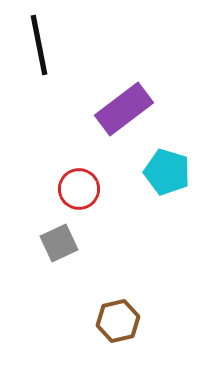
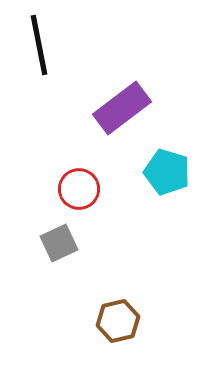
purple rectangle: moved 2 px left, 1 px up
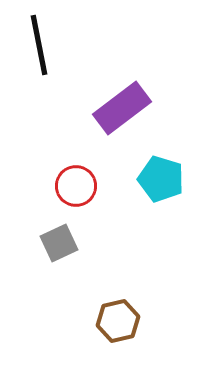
cyan pentagon: moved 6 px left, 7 px down
red circle: moved 3 px left, 3 px up
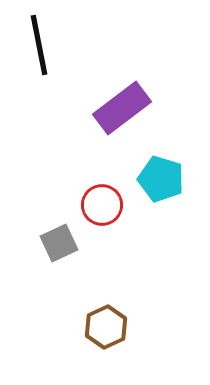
red circle: moved 26 px right, 19 px down
brown hexagon: moved 12 px left, 6 px down; rotated 12 degrees counterclockwise
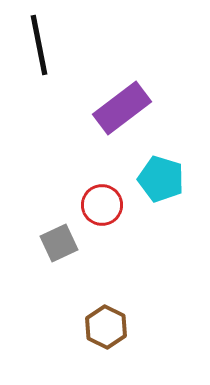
brown hexagon: rotated 9 degrees counterclockwise
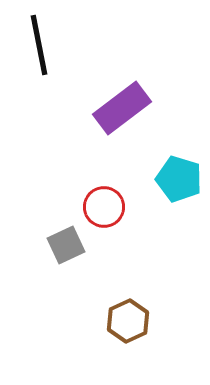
cyan pentagon: moved 18 px right
red circle: moved 2 px right, 2 px down
gray square: moved 7 px right, 2 px down
brown hexagon: moved 22 px right, 6 px up; rotated 9 degrees clockwise
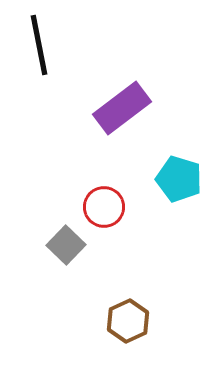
gray square: rotated 21 degrees counterclockwise
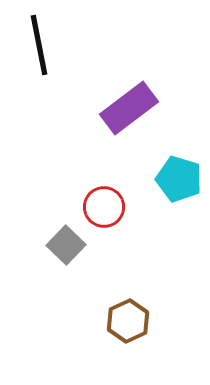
purple rectangle: moved 7 px right
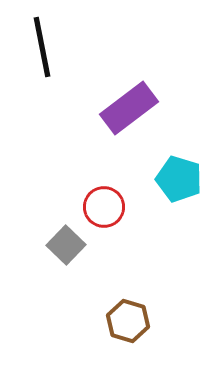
black line: moved 3 px right, 2 px down
brown hexagon: rotated 18 degrees counterclockwise
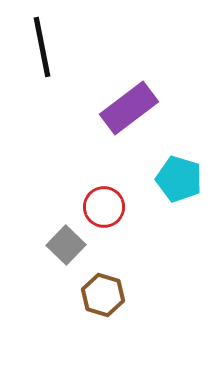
brown hexagon: moved 25 px left, 26 px up
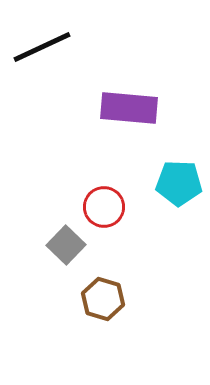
black line: rotated 76 degrees clockwise
purple rectangle: rotated 42 degrees clockwise
cyan pentagon: moved 4 px down; rotated 15 degrees counterclockwise
brown hexagon: moved 4 px down
